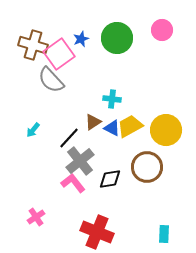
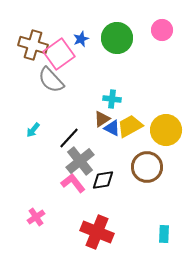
brown triangle: moved 9 px right, 3 px up
black diamond: moved 7 px left, 1 px down
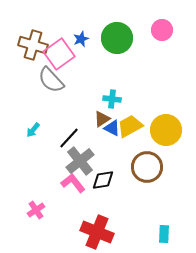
pink cross: moved 7 px up
